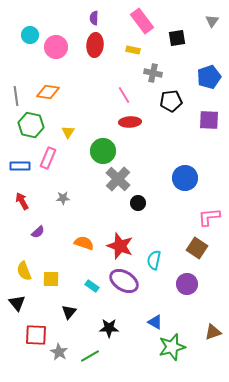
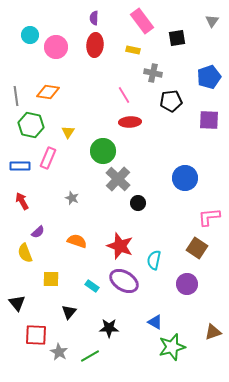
gray star at (63, 198): moved 9 px right; rotated 24 degrees clockwise
orange semicircle at (84, 243): moved 7 px left, 2 px up
yellow semicircle at (24, 271): moved 1 px right, 18 px up
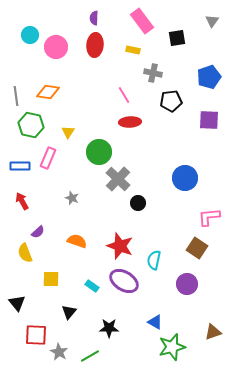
green circle at (103, 151): moved 4 px left, 1 px down
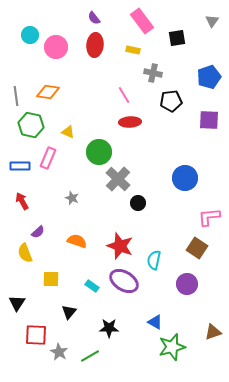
purple semicircle at (94, 18): rotated 40 degrees counterclockwise
yellow triangle at (68, 132): rotated 40 degrees counterclockwise
black triangle at (17, 303): rotated 12 degrees clockwise
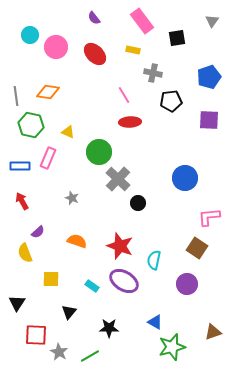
red ellipse at (95, 45): moved 9 px down; rotated 50 degrees counterclockwise
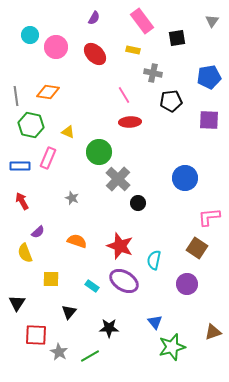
purple semicircle at (94, 18): rotated 112 degrees counterclockwise
blue pentagon at (209, 77): rotated 10 degrees clockwise
blue triangle at (155, 322): rotated 21 degrees clockwise
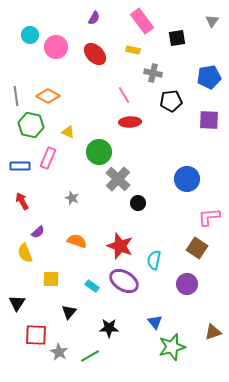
orange diamond at (48, 92): moved 4 px down; rotated 20 degrees clockwise
blue circle at (185, 178): moved 2 px right, 1 px down
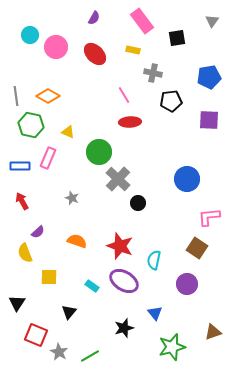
yellow square at (51, 279): moved 2 px left, 2 px up
blue triangle at (155, 322): moved 9 px up
black star at (109, 328): moved 15 px right; rotated 18 degrees counterclockwise
red square at (36, 335): rotated 20 degrees clockwise
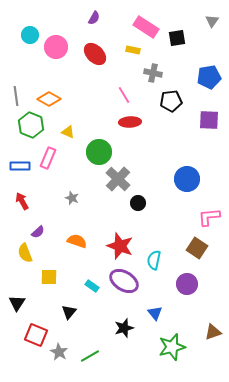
pink rectangle at (142, 21): moved 4 px right, 6 px down; rotated 20 degrees counterclockwise
orange diamond at (48, 96): moved 1 px right, 3 px down
green hexagon at (31, 125): rotated 10 degrees clockwise
